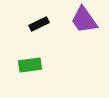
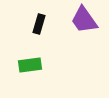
black rectangle: rotated 48 degrees counterclockwise
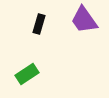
green rectangle: moved 3 px left, 9 px down; rotated 25 degrees counterclockwise
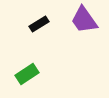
black rectangle: rotated 42 degrees clockwise
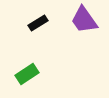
black rectangle: moved 1 px left, 1 px up
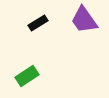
green rectangle: moved 2 px down
